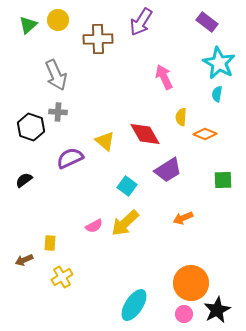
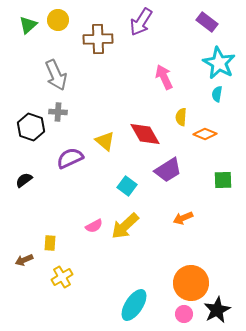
yellow arrow: moved 3 px down
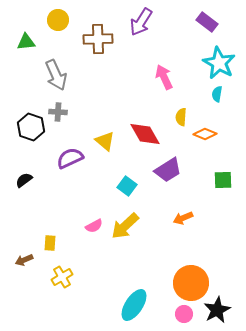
green triangle: moved 2 px left, 17 px down; rotated 36 degrees clockwise
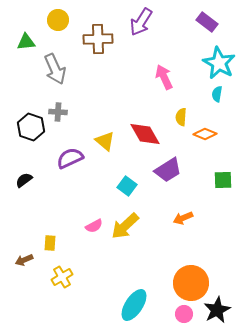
gray arrow: moved 1 px left, 6 px up
